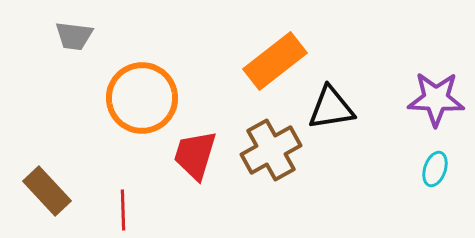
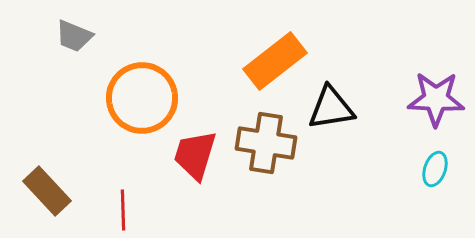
gray trapezoid: rotated 15 degrees clockwise
brown cross: moved 5 px left, 7 px up; rotated 38 degrees clockwise
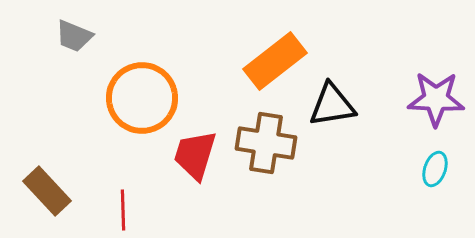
black triangle: moved 1 px right, 3 px up
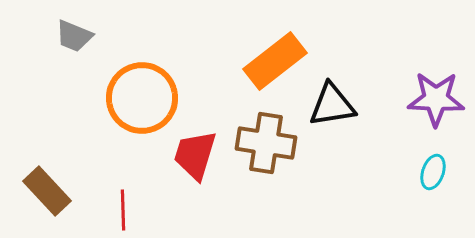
cyan ellipse: moved 2 px left, 3 px down
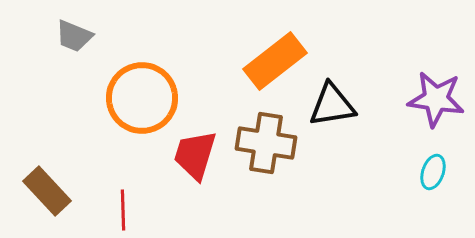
purple star: rotated 6 degrees clockwise
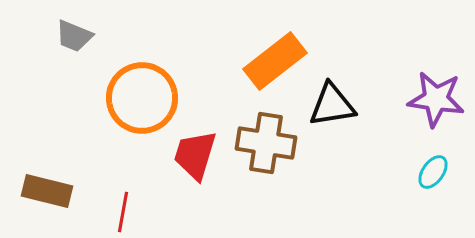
cyan ellipse: rotated 16 degrees clockwise
brown rectangle: rotated 33 degrees counterclockwise
red line: moved 2 px down; rotated 12 degrees clockwise
